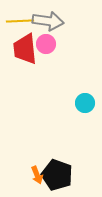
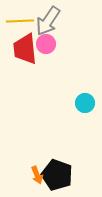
gray arrow: rotated 116 degrees clockwise
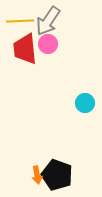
pink circle: moved 2 px right
orange arrow: rotated 12 degrees clockwise
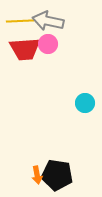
gray arrow: rotated 68 degrees clockwise
red trapezoid: rotated 88 degrees counterclockwise
black pentagon: rotated 12 degrees counterclockwise
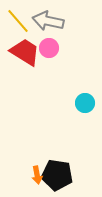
yellow line: moved 2 px left; rotated 52 degrees clockwise
pink circle: moved 1 px right, 4 px down
red trapezoid: moved 3 px down; rotated 144 degrees counterclockwise
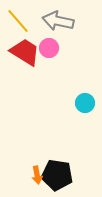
gray arrow: moved 10 px right
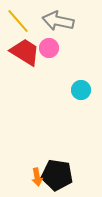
cyan circle: moved 4 px left, 13 px up
orange arrow: moved 2 px down
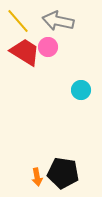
pink circle: moved 1 px left, 1 px up
black pentagon: moved 6 px right, 2 px up
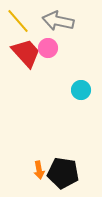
pink circle: moved 1 px down
red trapezoid: moved 1 px right, 1 px down; rotated 16 degrees clockwise
orange arrow: moved 2 px right, 7 px up
